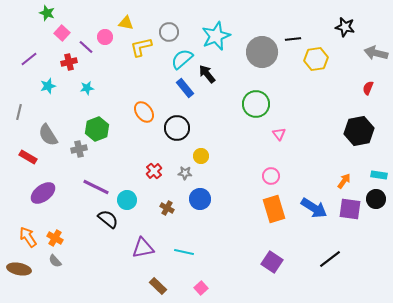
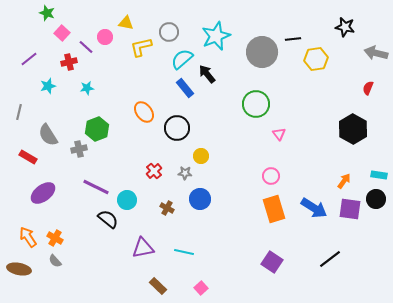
black hexagon at (359, 131): moved 6 px left, 2 px up; rotated 20 degrees counterclockwise
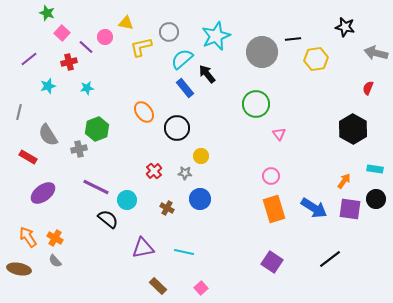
cyan rectangle at (379, 175): moved 4 px left, 6 px up
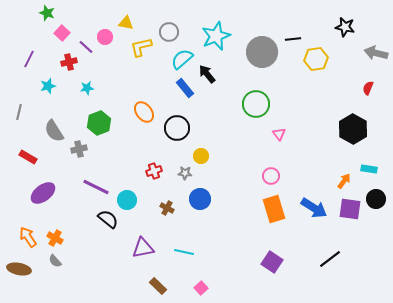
purple line at (29, 59): rotated 24 degrees counterclockwise
green hexagon at (97, 129): moved 2 px right, 6 px up
gray semicircle at (48, 135): moved 6 px right, 4 px up
cyan rectangle at (375, 169): moved 6 px left
red cross at (154, 171): rotated 21 degrees clockwise
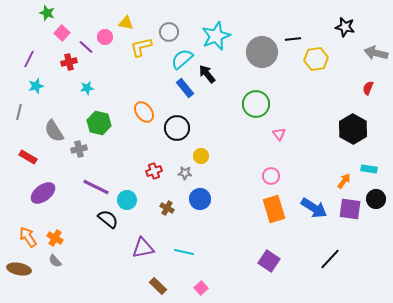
cyan star at (48, 86): moved 12 px left
green hexagon at (99, 123): rotated 25 degrees counterclockwise
black line at (330, 259): rotated 10 degrees counterclockwise
purple square at (272, 262): moved 3 px left, 1 px up
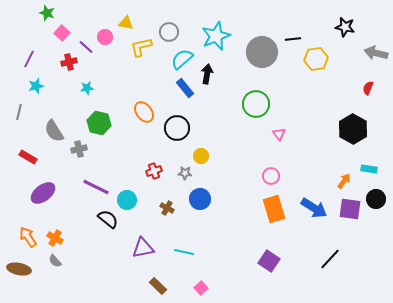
black arrow at (207, 74): rotated 48 degrees clockwise
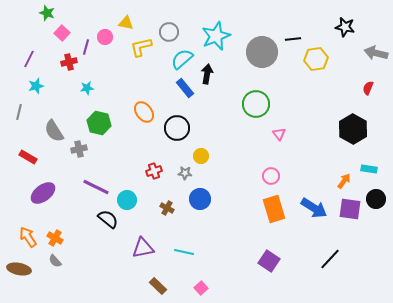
purple line at (86, 47): rotated 63 degrees clockwise
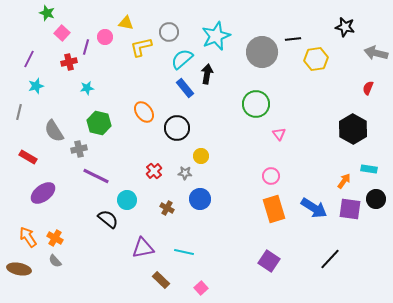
red cross at (154, 171): rotated 21 degrees counterclockwise
purple line at (96, 187): moved 11 px up
brown rectangle at (158, 286): moved 3 px right, 6 px up
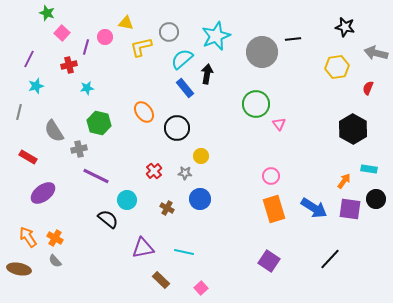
yellow hexagon at (316, 59): moved 21 px right, 8 px down
red cross at (69, 62): moved 3 px down
pink triangle at (279, 134): moved 10 px up
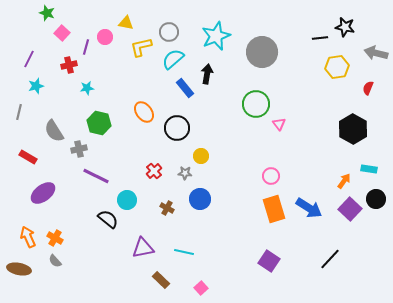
black line at (293, 39): moved 27 px right, 1 px up
cyan semicircle at (182, 59): moved 9 px left
blue arrow at (314, 208): moved 5 px left
purple square at (350, 209): rotated 35 degrees clockwise
orange arrow at (28, 237): rotated 10 degrees clockwise
